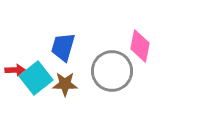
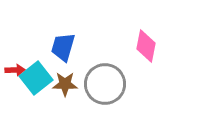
pink diamond: moved 6 px right
gray circle: moved 7 px left, 13 px down
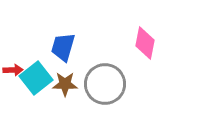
pink diamond: moved 1 px left, 3 px up
red arrow: moved 2 px left
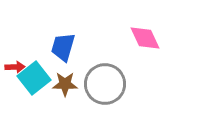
pink diamond: moved 5 px up; rotated 36 degrees counterclockwise
red arrow: moved 2 px right, 3 px up
cyan square: moved 2 px left
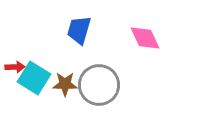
blue trapezoid: moved 16 px right, 17 px up
cyan square: rotated 20 degrees counterclockwise
gray circle: moved 6 px left, 1 px down
